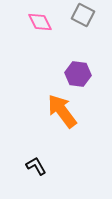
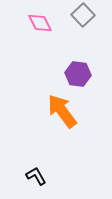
gray square: rotated 20 degrees clockwise
pink diamond: moved 1 px down
black L-shape: moved 10 px down
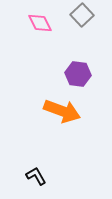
gray square: moved 1 px left
orange arrow: rotated 147 degrees clockwise
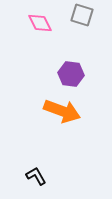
gray square: rotated 30 degrees counterclockwise
purple hexagon: moved 7 px left
